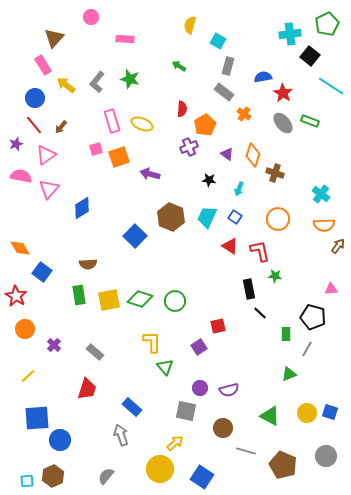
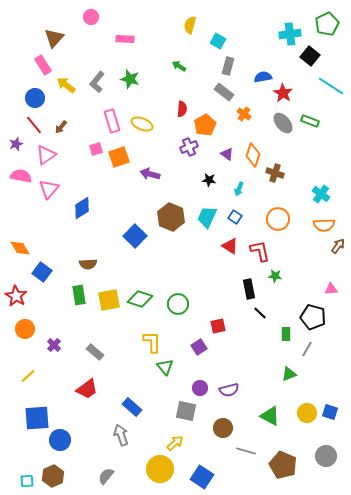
green circle at (175, 301): moved 3 px right, 3 px down
red trapezoid at (87, 389): rotated 35 degrees clockwise
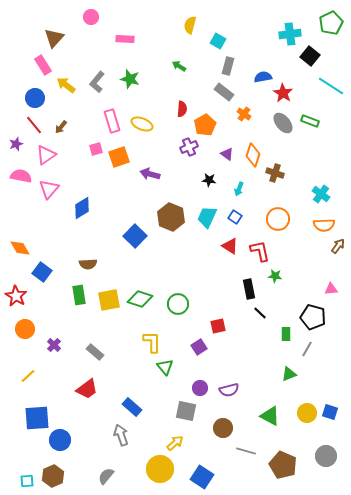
green pentagon at (327, 24): moved 4 px right, 1 px up
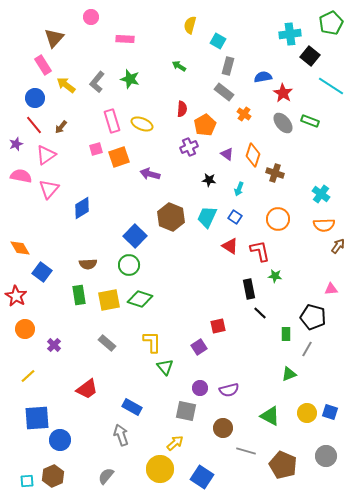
green circle at (178, 304): moved 49 px left, 39 px up
gray rectangle at (95, 352): moved 12 px right, 9 px up
blue rectangle at (132, 407): rotated 12 degrees counterclockwise
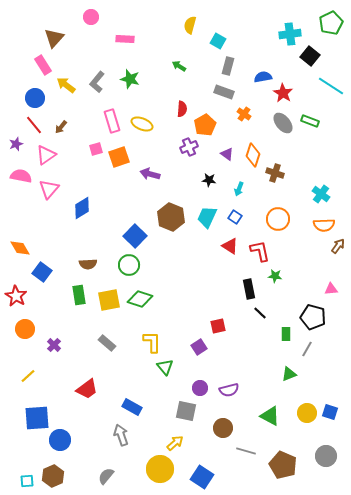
gray rectangle at (224, 92): rotated 18 degrees counterclockwise
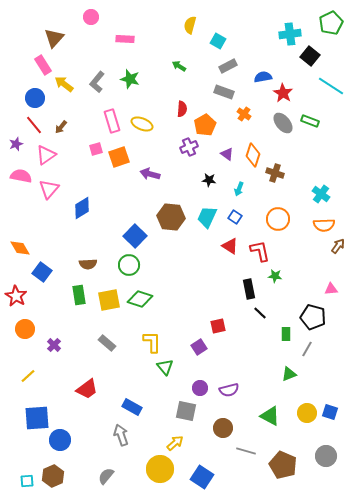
gray rectangle at (228, 66): rotated 48 degrees clockwise
yellow arrow at (66, 85): moved 2 px left, 1 px up
brown hexagon at (171, 217): rotated 16 degrees counterclockwise
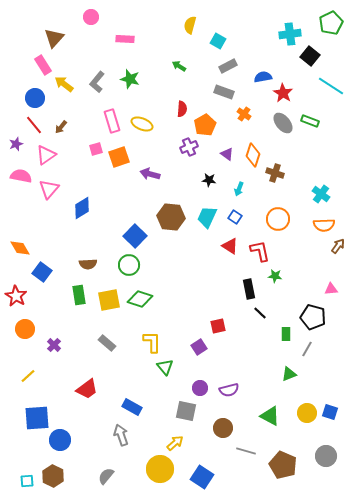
brown hexagon at (53, 476): rotated 10 degrees counterclockwise
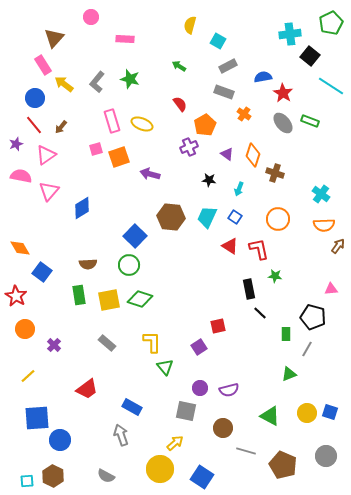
red semicircle at (182, 109): moved 2 px left, 5 px up; rotated 42 degrees counterclockwise
pink triangle at (49, 189): moved 2 px down
red L-shape at (260, 251): moved 1 px left, 2 px up
gray semicircle at (106, 476): rotated 102 degrees counterclockwise
